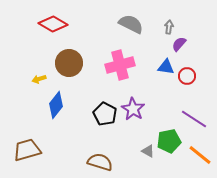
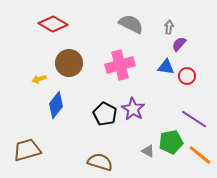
green pentagon: moved 2 px right, 1 px down
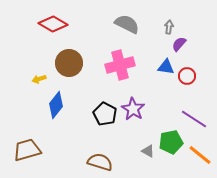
gray semicircle: moved 4 px left
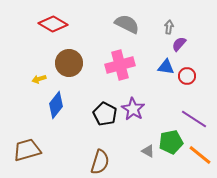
brown semicircle: rotated 90 degrees clockwise
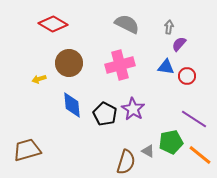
blue diamond: moved 16 px right; rotated 44 degrees counterclockwise
brown semicircle: moved 26 px right
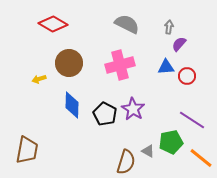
blue triangle: rotated 12 degrees counterclockwise
blue diamond: rotated 8 degrees clockwise
purple line: moved 2 px left, 1 px down
brown trapezoid: rotated 116 degrees clockwise
orange line: moved 1 px right, 3 px down
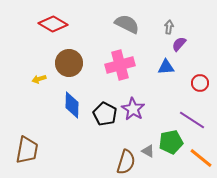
red circle: moved 13 px right, 7 px down
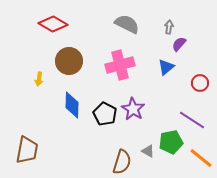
brown circle: moved 2 px up
blue triangle: rotated 36 degrees counterclockwise
yellow arrow: rotated 64 degrees counterclockwise
brown semicircle: moved 4 px left
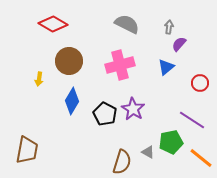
blue diamond: moved 4 px up; rotated 28 degrees clockwise
gray triangle: moved 1 px down
